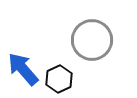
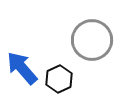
blue arrow: moved 1 px left, 1 px up
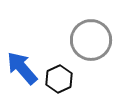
gray circle: moved 1 px left
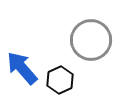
black hexagon: moved 1 px right, 1 px down
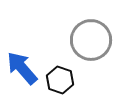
black hexagon: rotated 16 degrees counterclockwise
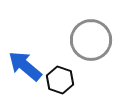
blue arrow: moved 3 px right, 2 px up; rotated 9 degrees counterclockwise
